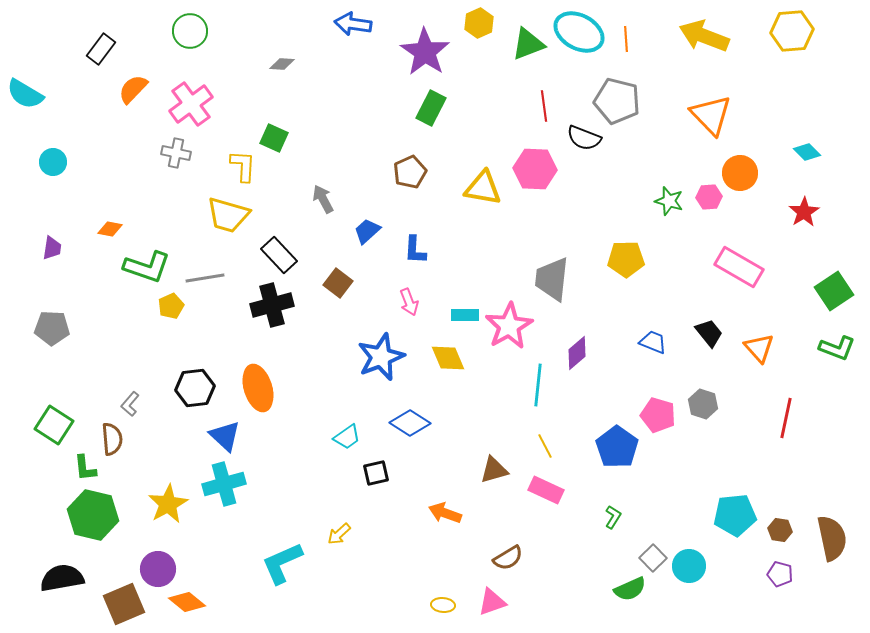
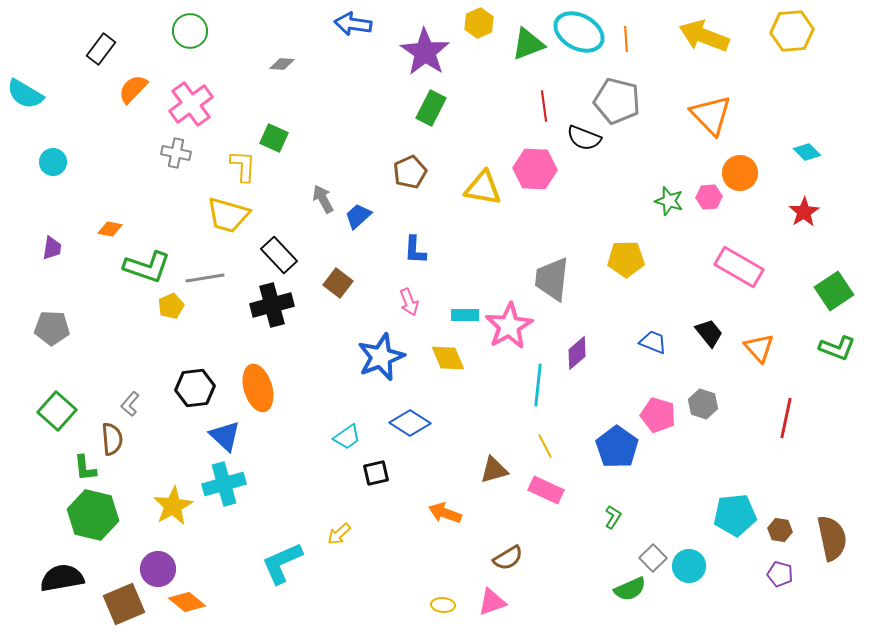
blue trapezoid at (367, 231): moved 9 px left, 15 px up
green square at (54, 425): moved 3 px right, 14 px up; rotated 9 degrees clockwise
yellow star at (168, 504): moved 5 px right, 2 px down
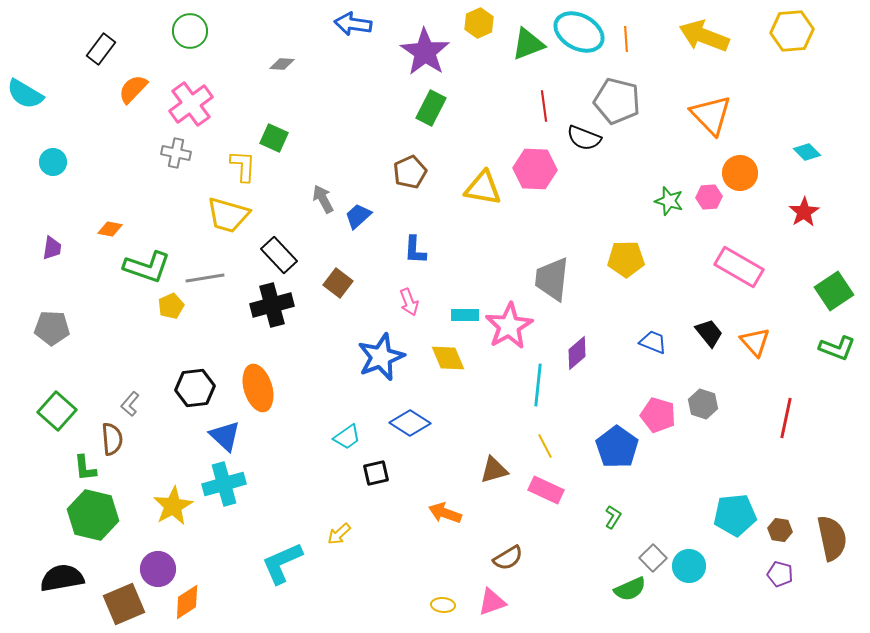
orange triangle at (759, 348): moved 4 px left, 6 px up
orange diamond at (187, 602): rotated 72 degrees counterclockwise
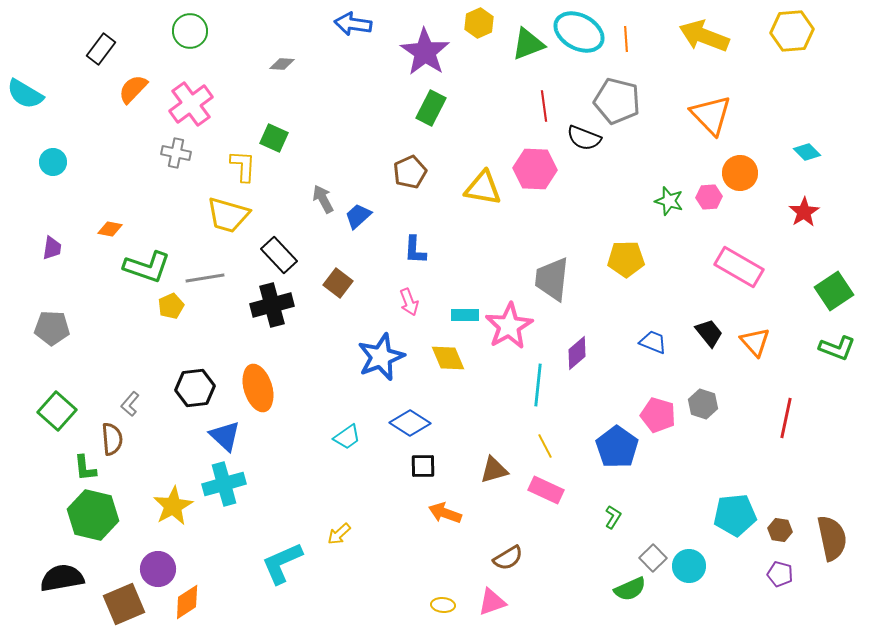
black square at (376, 473): moved 47 px right, 7 px up; rotated 12 degrees clockwise
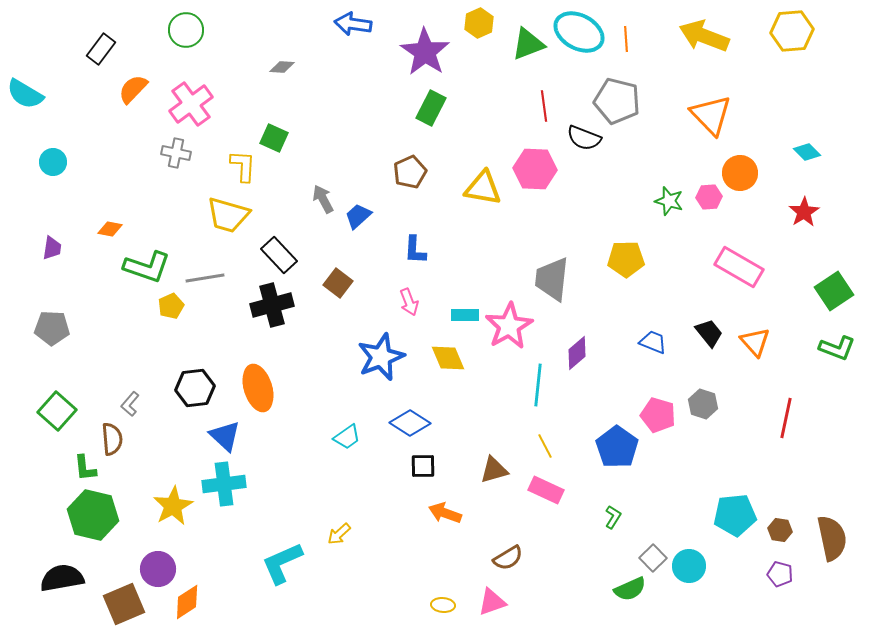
green circle at (190, 31): moved 4 px left, 1 px up
gray diamond at (282, 64): moved 3 px down
cyan cross at (224, 484): rotated 9 degrees clockwise
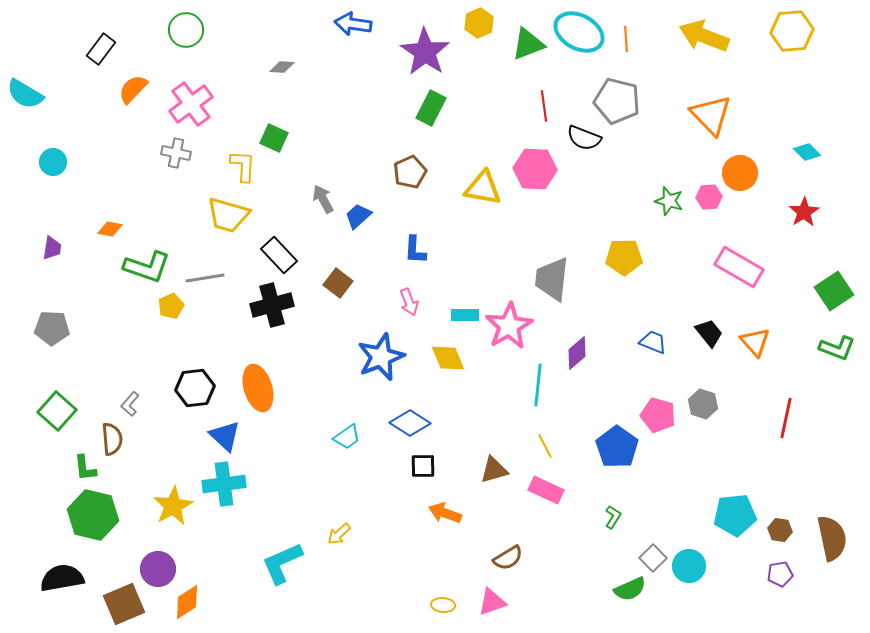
yellow pentagon at (626, 259): moved 2 px left, 2 px up
purple pentagon at (780, 574): rotated 25 degrees counterclockwise
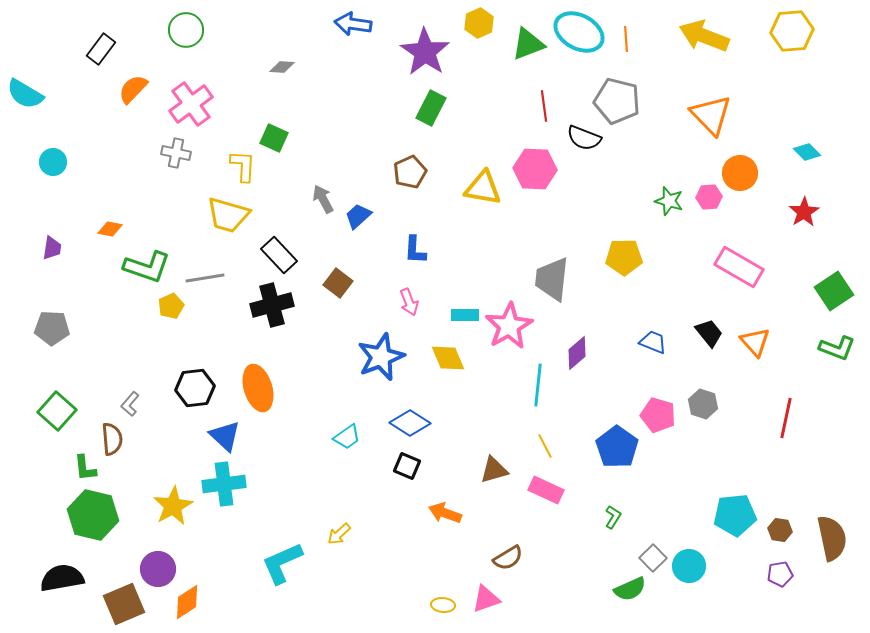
black square at (423, 466): moved 16 px left; rotated 24 degrees clockwise
pink triangle at (492, 602): moved 6 px left, 3 px up
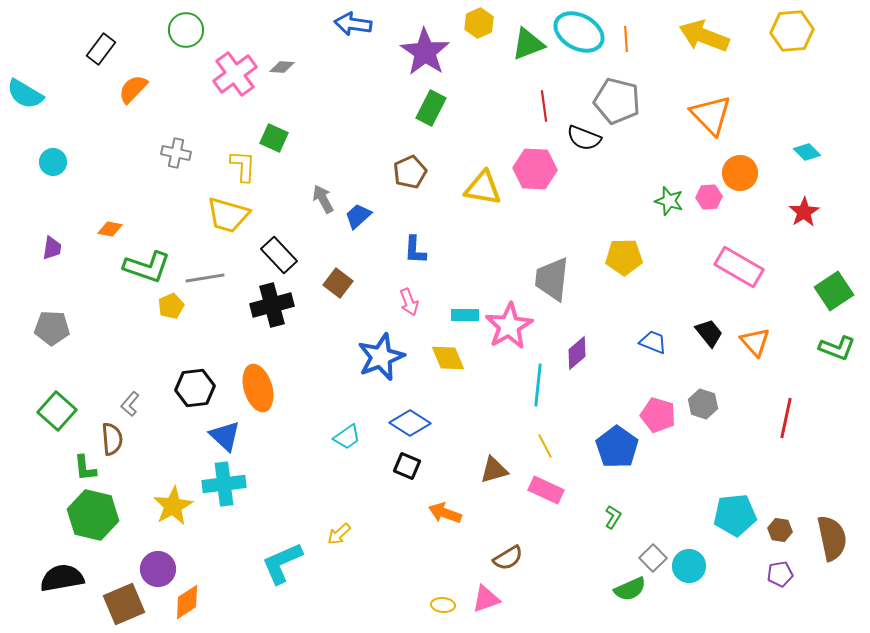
pink cross at (191, 104): moved 44 px right, 30 px up
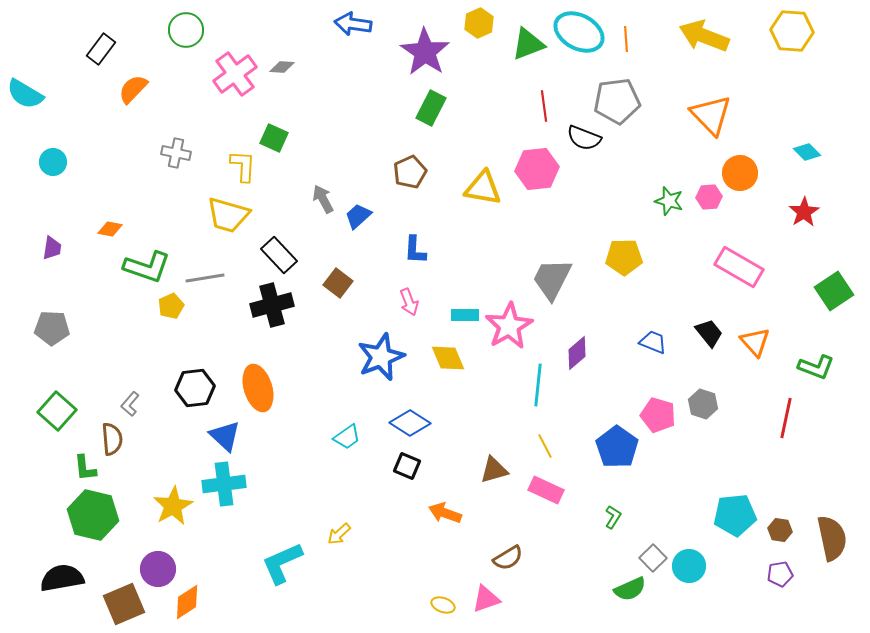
yellow hexagon at (792, 31): rotated 9 degrees clockwise
gray pentagon at (617, 101): rotated 21 degrees counterclockwise
pink hexagon at (535, 169): moved 2 px right; rotated 9 degrees counterclockwise
gray trapezoid at (552, 279): rotated 21 degrees clockwise
green L-shape at (837, 348): moved 21 px left, 19 px down
yellow ellipse at (443, 605): rotated 15 degrees clockwise
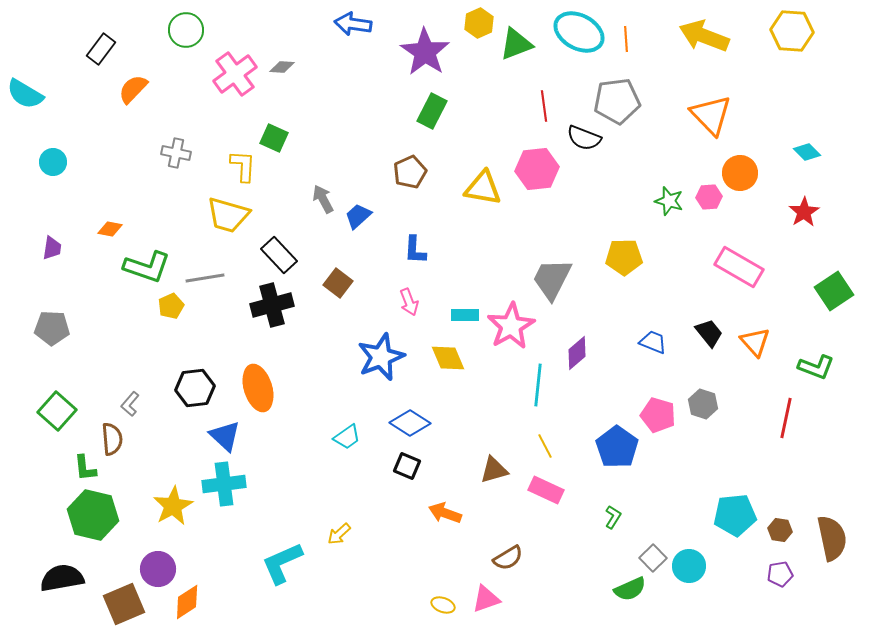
green triangle at (528, 44): moved 12 px left
green rectangle at (431, 108): moved 1 px right, 3 px down
pink star at (509, 326): moved 2 px right
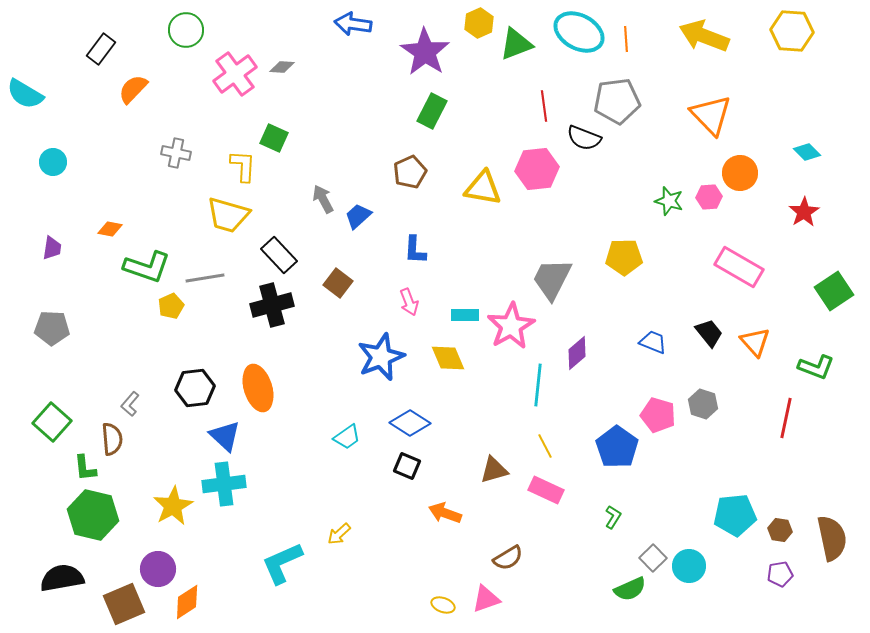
green square at (57, 411): moved 5 px left, 11 px down
